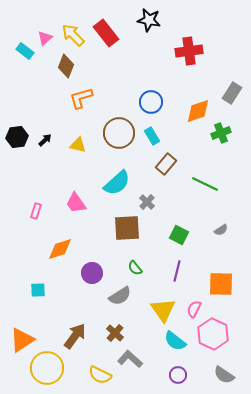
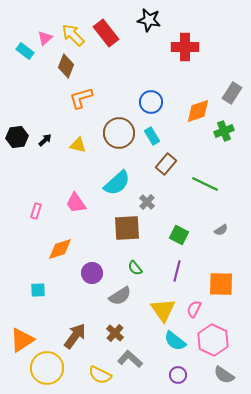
red cross at (189, 51): moved 4 px left, 4 px up; rotated 8 degrees clockwise
green cross at (221, 133): moved 3 px right, 2 px up
pink hexagon at (213, 334): moved 6 px down
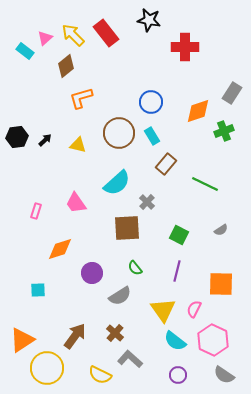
brown diamond at (66, 66): rotated 30 degrees clockwise
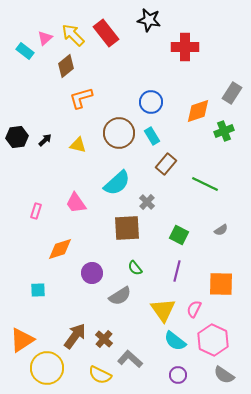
brown cross at (115, 333): moved 11 px left, 6 px down
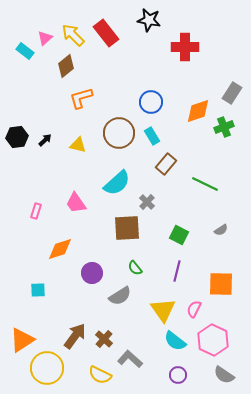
green cross at (224, 131): moved 4 px up
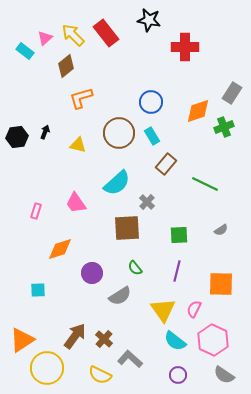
black arrow at (45, 140): moved 8 px up; rotated 24 degrees counterclockwise
green square at (179, 235): rotated 30 degrees counterclockwise
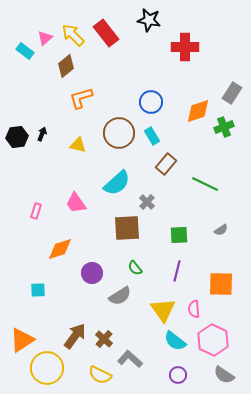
black arrow at (45, 132): moved 3 px left, 2 px down
pink semicircle at (194, 309): rotated 30 degrees counterclockwise
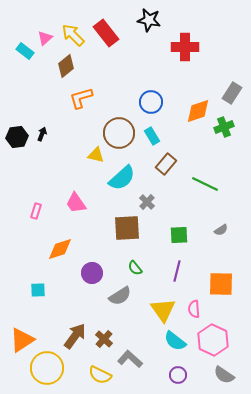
yellow triangle at (78, 145): moved 18 px right, 10 px down
cyan semicircle at (117, 183): moved 5 px right, 5 px up
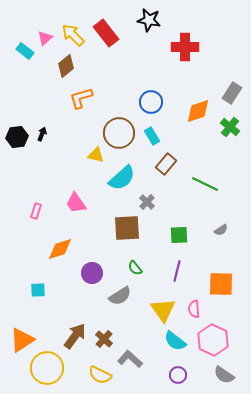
green cross at (224, 127): moved 6 px right; rotated 30 degrees counterclockwise
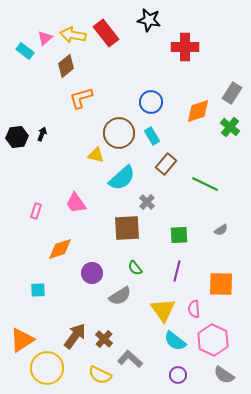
yellow arrow at (73, 35): rotated 35 degrees counterclockwise
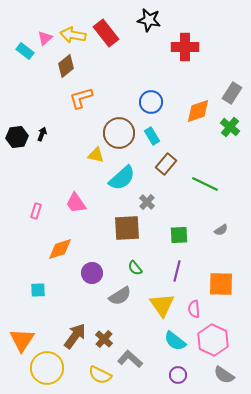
yellow triangle at (163, 310): moved 1 px left, 5 px up
orange triangle at (22, 340): rotated 24 degrees counterclockwise
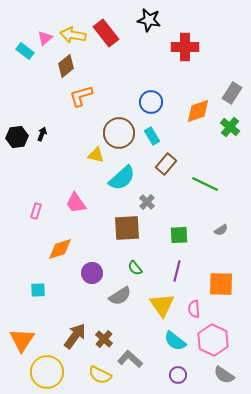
orange L-shape at (81, 98): moved 2 px up
yellow circle at (47, 368): moved 4 px down
